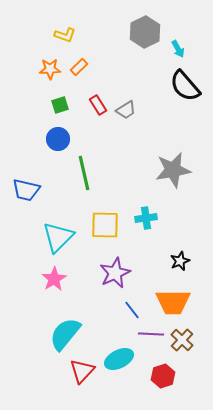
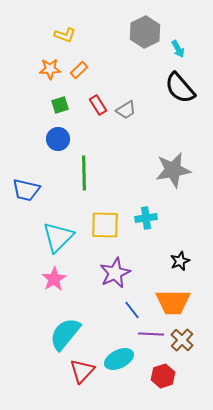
orange rectangle: moved 3 px down
black semicircle: moved 5 px left, 2 px down
green line: rotated 12 degrees clockwise
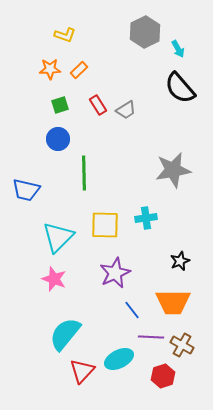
pink star: rotated 20 degrees counterclockwise
purple line: moved 3 px down
brown cross: moved 5 px down; rotated 15 degrees counterclockwise
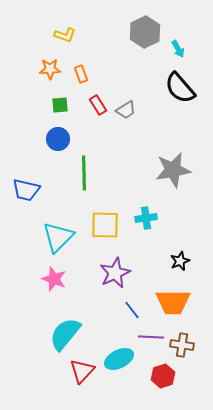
orange rectangle: moved 2 px right, 4 px down; rotated 66 degrees counterclockwise
green square: rotated 12 degrees clockwise
brown cross: rotated 20 degrees counterclockwise
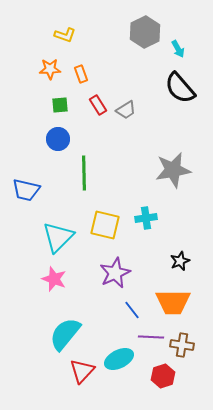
yellow square: rotated 12 degrees clockwise
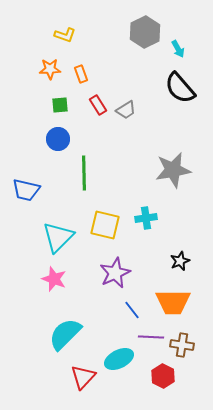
cyan semicircle: rotated 6 degrees clockwise
red triangle: moved 1 px right, 6 px down
red hexagon: rotated 15 degrees counterclockwise
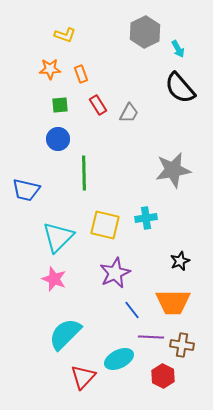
gray trapezoid: moved 3 px right, 3 px down; rotated 30 degrees counterclockwise
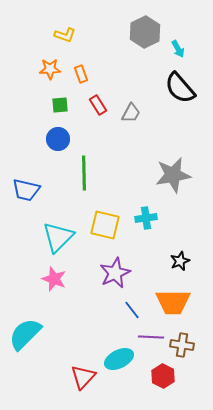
gray trapezoid: moved 2 px right
gray star: moved 5 px down
cyan semicircle: moved 40 px left
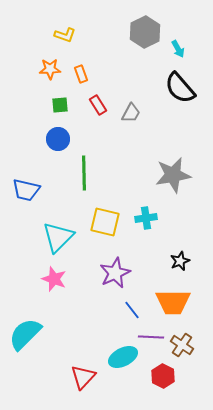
yellow square: moved 3 px up
brown cross: rotated 25 degrees clockwise
cyan ellipse: moved 4 px right, 2 px up
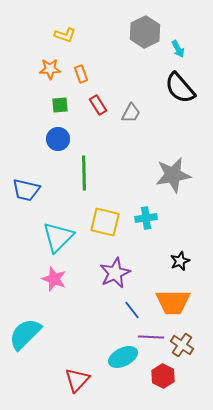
red triangle: moved 6 px left, 3 px down
